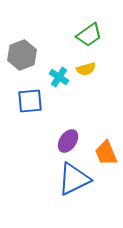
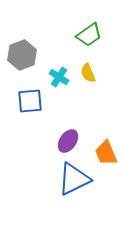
yellow semicircle: moved 2 px right, 4 px down; rotated 84 degrees clockwise
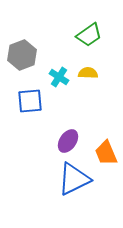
yellow semicircle: rotated 114 degrees clockwise
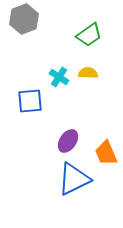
gray hexagon: moved 2 px right, 36 px up
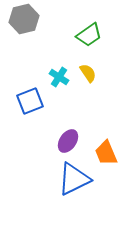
gray hexagon: rotated 8 degrees clockwise
yellow semicircle: rotated 54 degrees clockwise
blue square: rotated 16 degrees counterclockwise
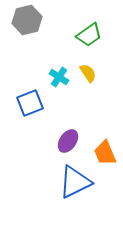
gray hexagon: moved 3 px right, 1 px down
blue square: moved 2 px down
orange trapezoid: moved 1 px left
blue triangle: moved 1 px right, 3 px down
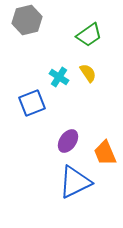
blue square: moved 2 px right
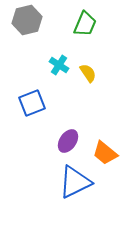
green trapezoid: moved 4 px left, 11 px up; rotated 32 degrees counterclockwise
cyan cross: moved 12 px up
orange trapezoid: rotated 28 degrees counterclockwise
